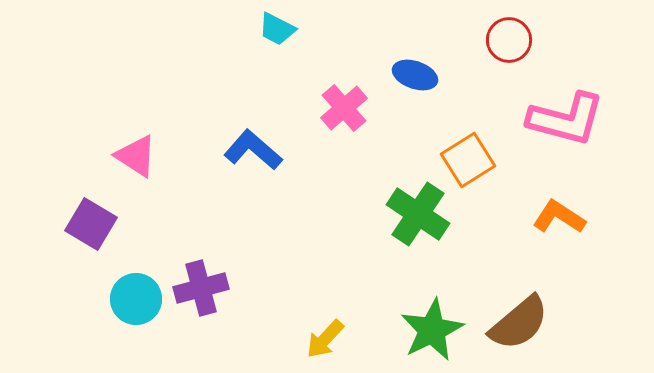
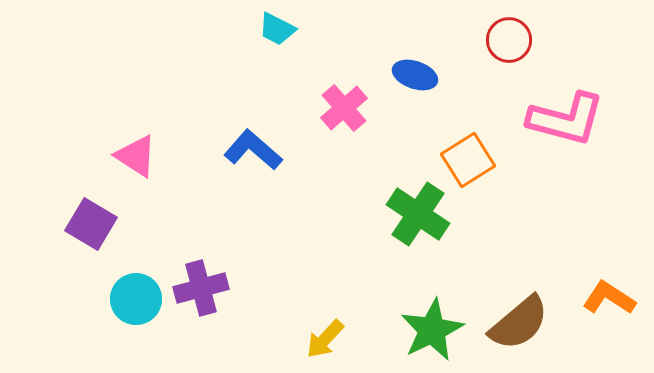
orange L-shape: moved 50 px right, 81 px down
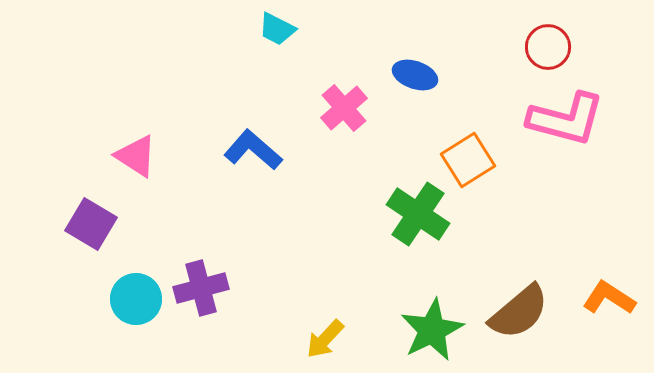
red circle: moved 39 px right, 7 px down
brown semicircle: moved 11 px up
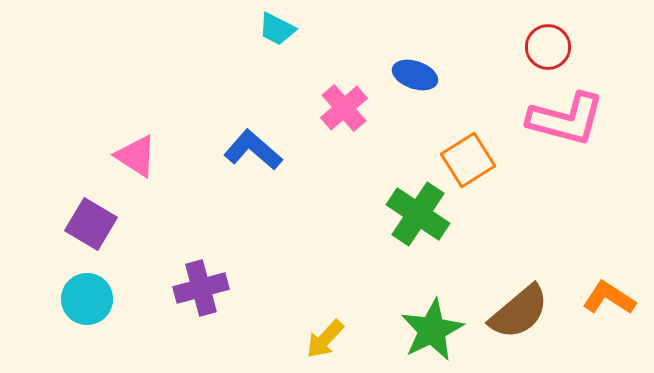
cyan circle: moved 49 px left
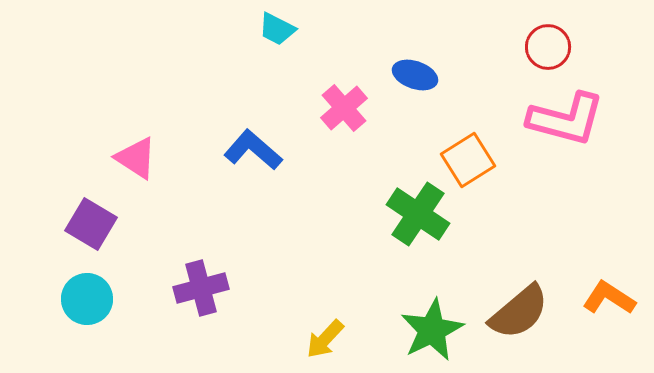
pink triangle: moved 2 px down
